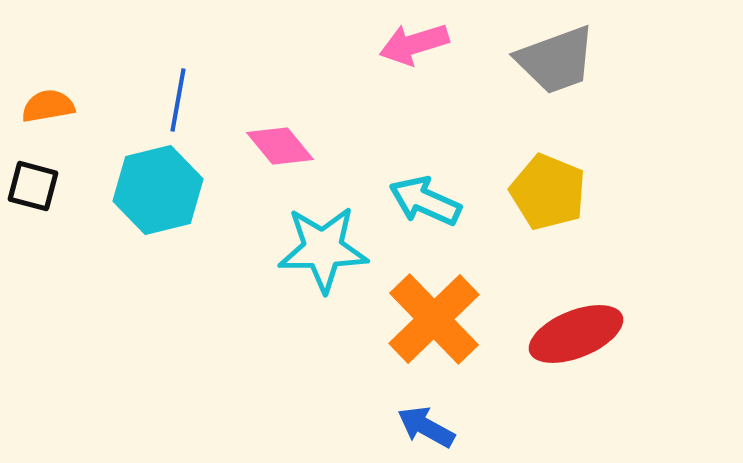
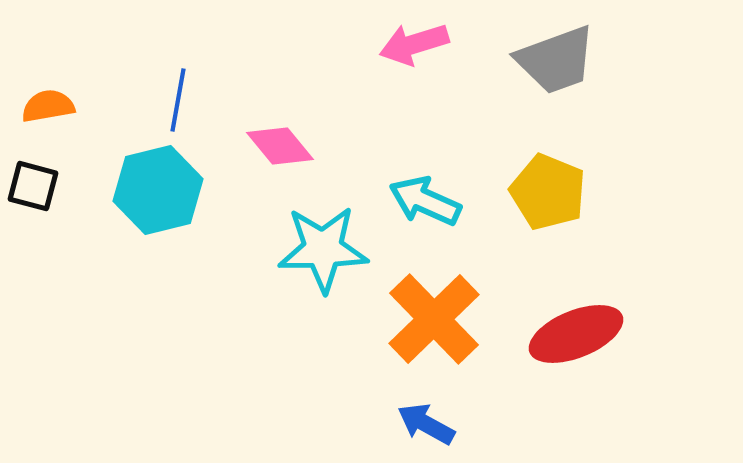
blue arrow: moved 3 px up
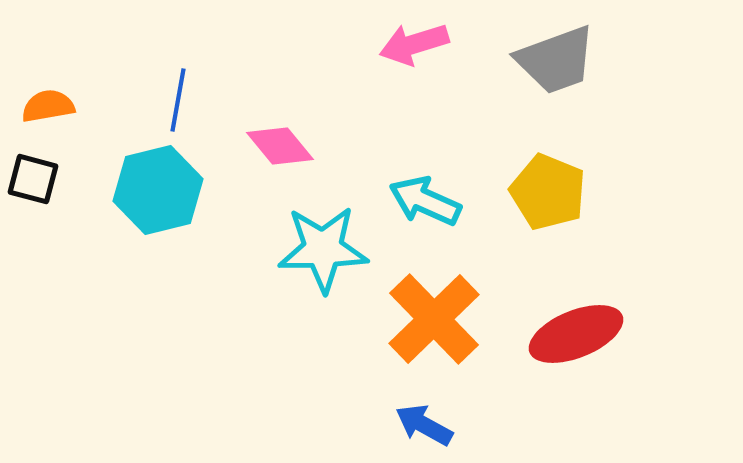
black square: moved 7 px up
blue arrow: moved 2 px left, 1 px down
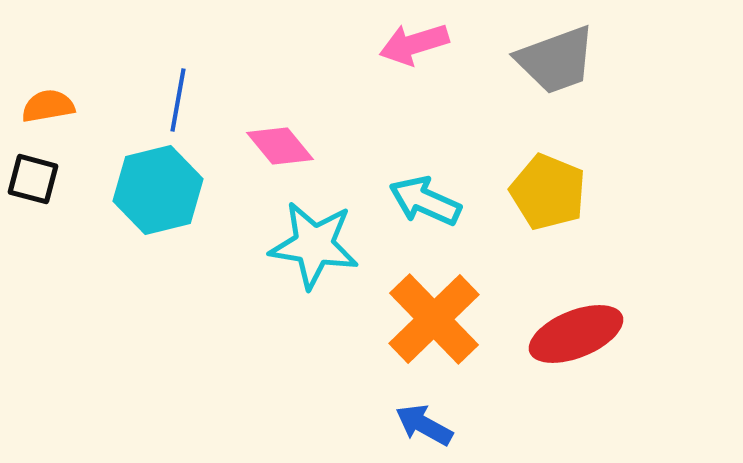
cyan star: moved 9 px left, 4 px up; rotated 10 degrees clockwise
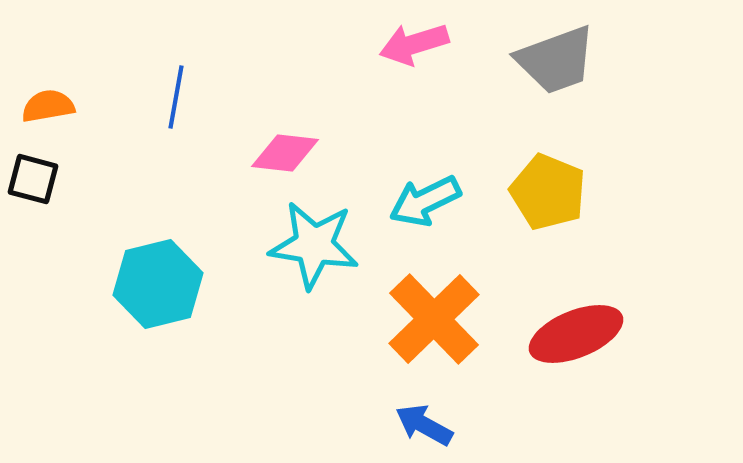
blue line: moved 2 px left, 3 px up
pink diamond: moved 5 px right, 7 px down; rotated 44 degrees counterclockwise
cyan hexagon: moved 94 px down
cyan arrow: rotated 50 degrees counterclockwise
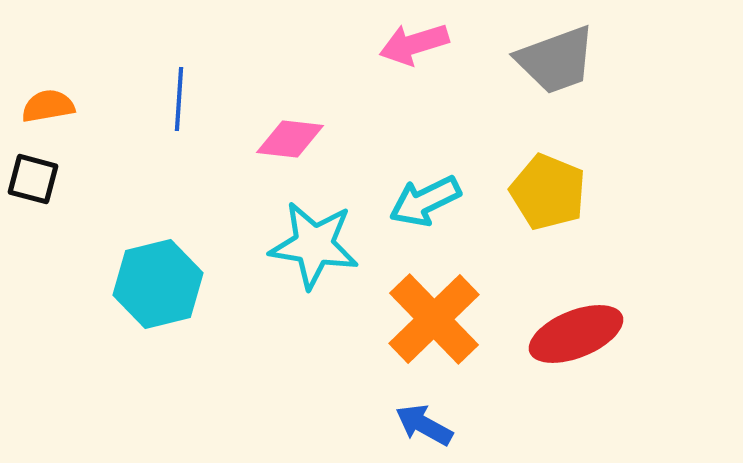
blue line: moved 3 px right, 2 px down; rotated 6 degrees counterclockwise
pink diamond: moved 5 px right, 14 px up
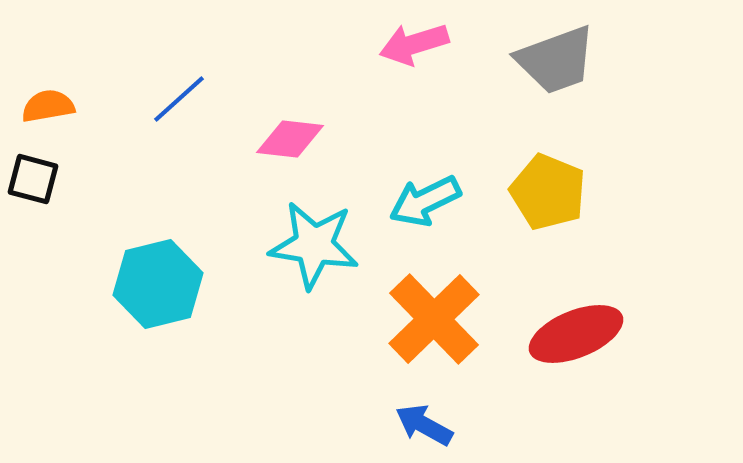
blue line: rotated 44 degrees clockwise
